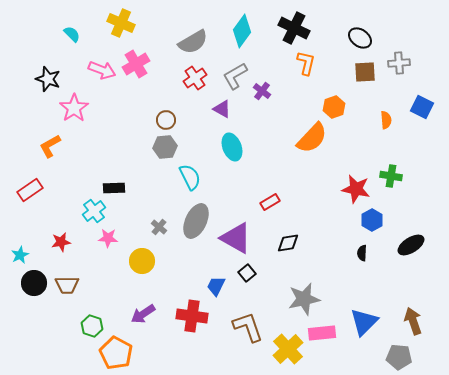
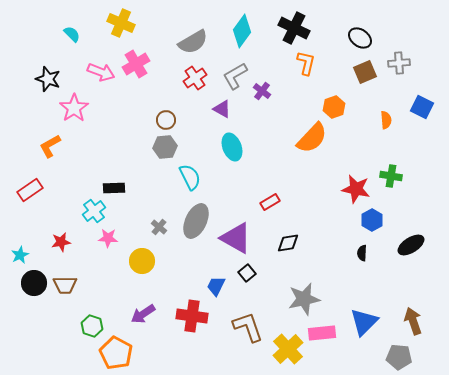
pink arrow at (102, 70): moved 1 px left, 2 px down
brown square at (365, 72): rotated 20 degrees counterclockwise
brown trapezoid at (67, 285): moved 2 px left
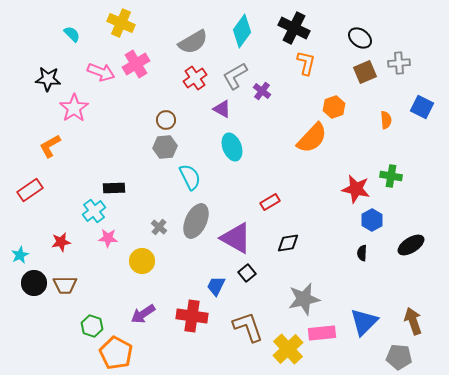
black star at (48, 79): rotated 15 degrees counterclockwise
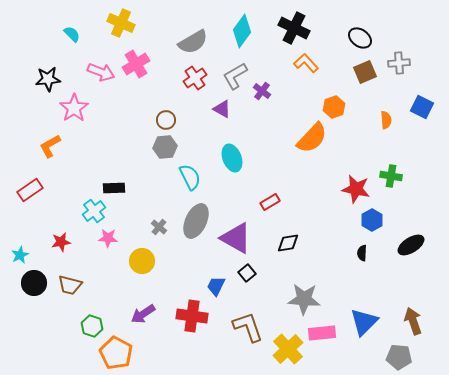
orange L-shape at (306, 63): rotated 55 degrees counterclockwise
black star at (48, 79): rotated 10 degrees counterclockwise
cyan ellipse at (232, 147): moved 11 px down
brown trapezoid at (65, 285): moved 5 px right; rotated 15 degrees clockwise
gray star at (304, 299): rotated 16 degrees clockwise
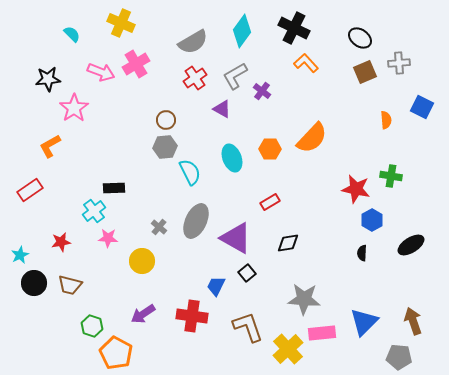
orange hexagon at (334, 107): moved 64 px left, 42 px down; rotated 20 degrees clockwise
cyan semicircle at (190, 177): moved 5 px up
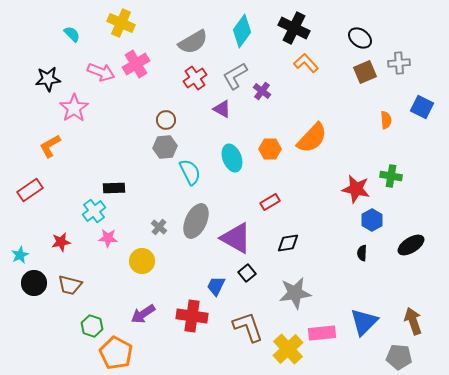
gray star at (304, 299): moved 9 px left, 6 px up; rotated 12 degrees counterclockwise
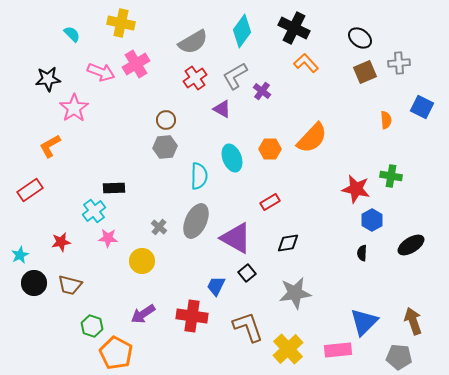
yellow cross at (121, 23): rotated 12 degrees counterclockwise
cyan semicircle at (190, 172): moved 9 px right, 4 px down; rotated 28 degrees clockwise
pink rectangle at (322, 333): moved 16 px right, 17 px down
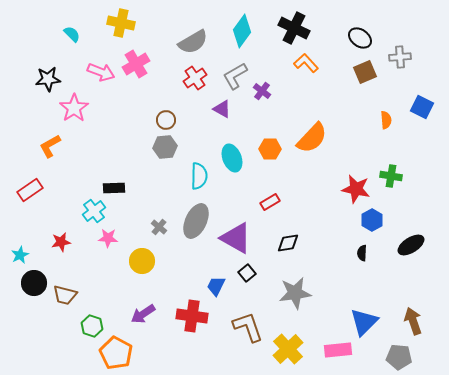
gray cross at (399, 63): moved 1 px right, 6 px up
brown trapezoid at (70, 285): moved 5 px left, 10 px down
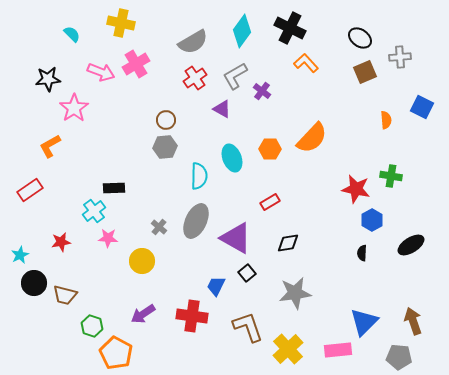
black cross at (294, 28): moved 4 px left
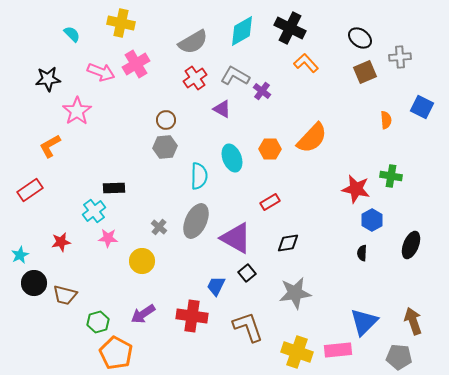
cyan diamond at (242, 31): rotated 24 degrees clockwise
gray L-shape at (235, 76): rotated 60 degrees clockwise
pink star at (74, 108): moved 3 px right, 3 px down
black ellipse at (411, 245): rotated 36 degrees counterclockwise
green hexagon at (92, 326): moved 6 px right, 4 px up; rotated 25 degrees clockwise
yellow cross at (288, 349): moved 9 px right, 3 px down; rotated 28 degrees counterclockwise
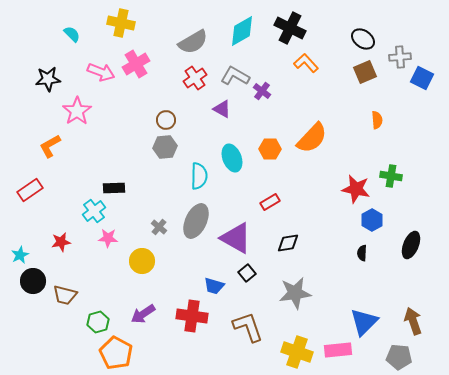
black ellipse at (360, 38): moved 3 px right, 1 px down
blue square at (422, 107): moved 29 px up
orange semicircle at (386, 120): moved 9 px left
black circle at (34, 283): moved 1 px left, 2 px up
blue trapezoid at (216, 286): moved 2 px left; rotated 100 degrees counterclockwise
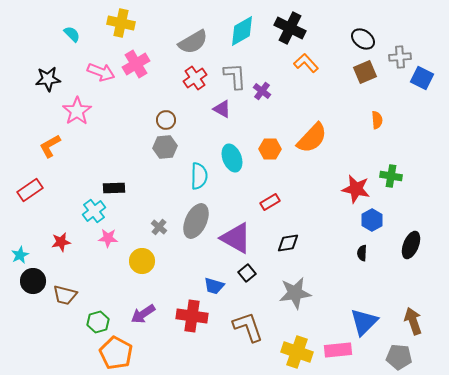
gray L-shape at (235, 76): rotated 56 degrees clockwise
